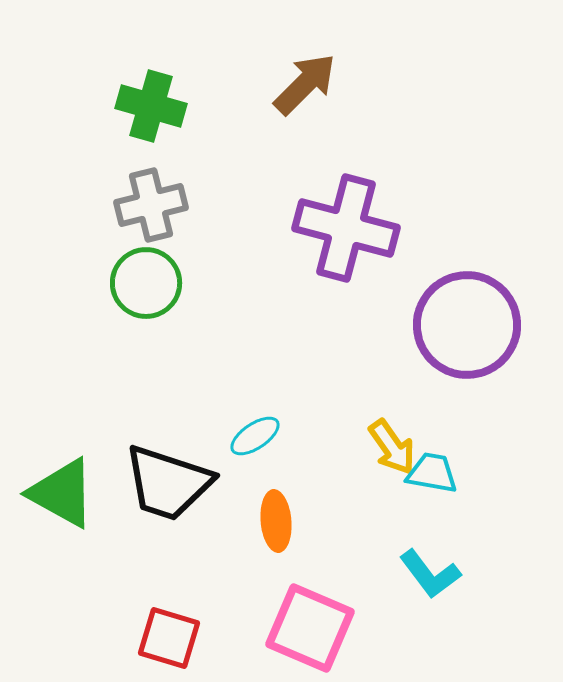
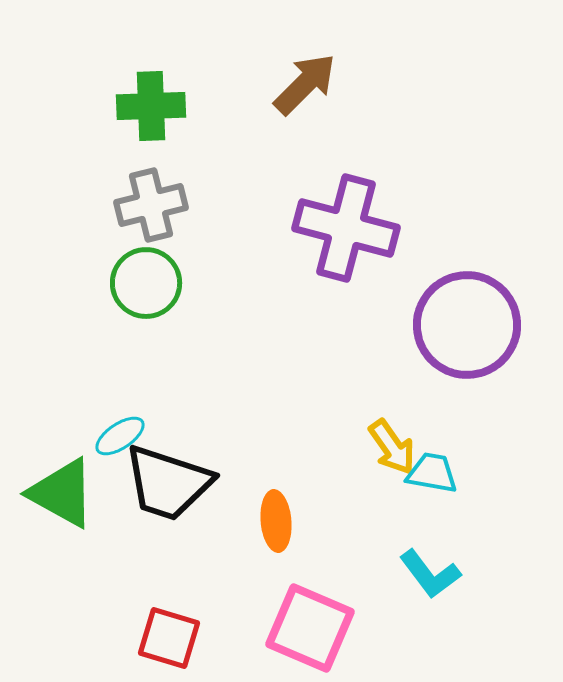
green cross: rotated 18 degrees counterclockwise
cyan ellipse: moved 135 px left
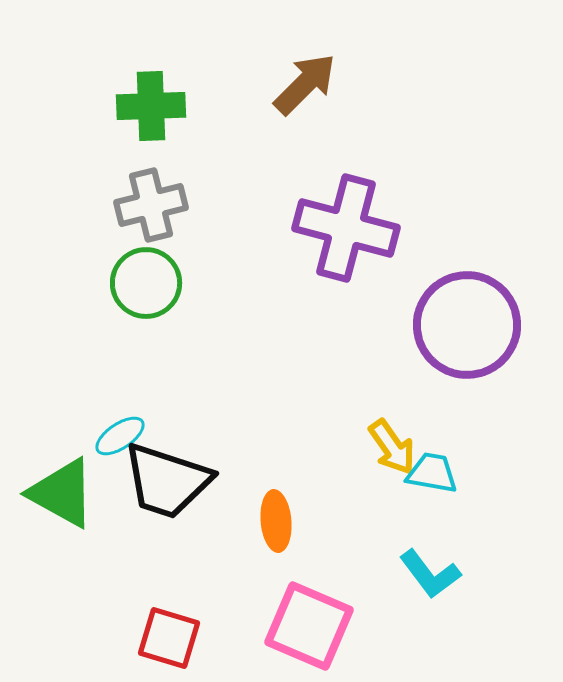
black trapezoid: moved 1 px left, 2 px up
pink square: moved 1 px left, 2 px up
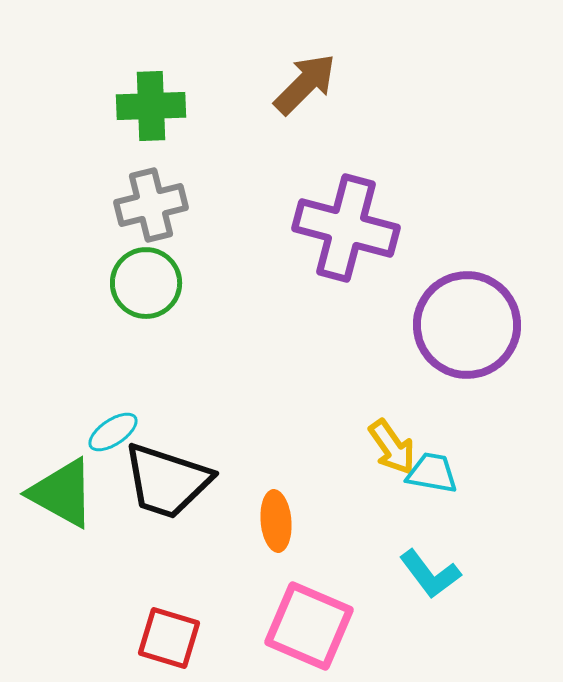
cyan ellipse: moved 7 px left, 4 px up
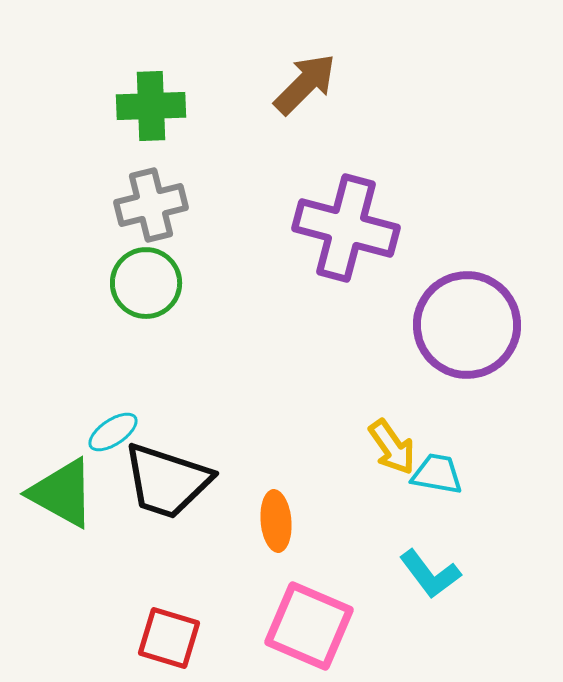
cyan trapezoid: moved 5 px right, 1 px down
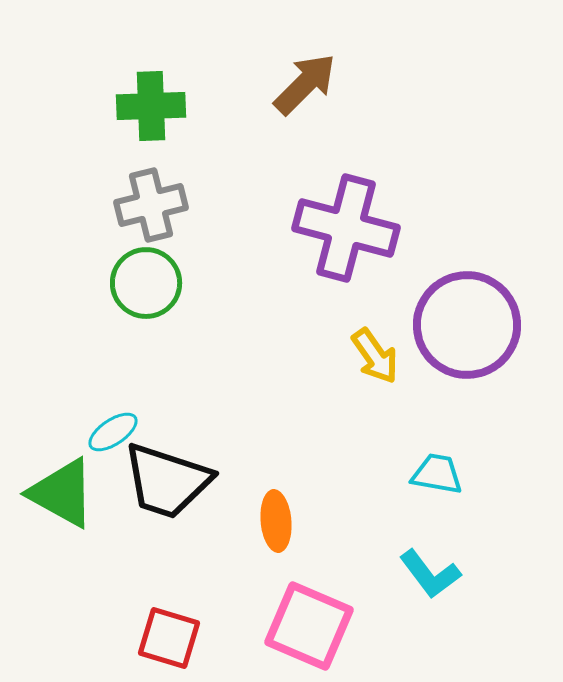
yellow arrow: moved 17 px left, 91 px up
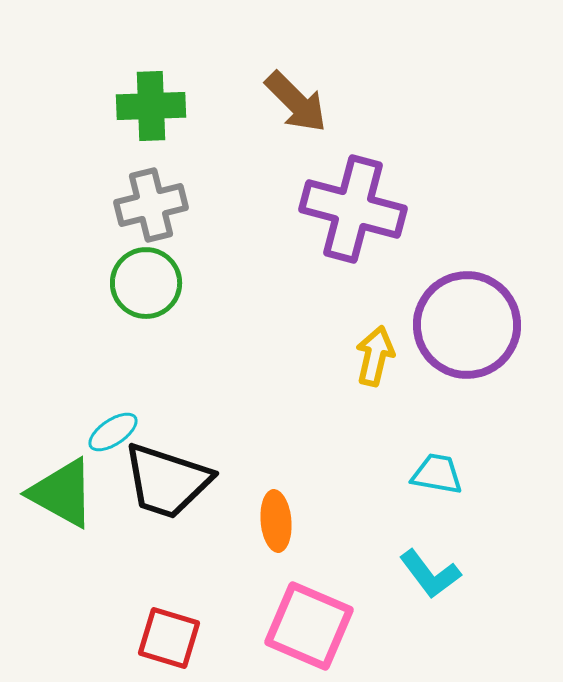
brown arrow: moved 9 px left, 18 px down; rotated 90 degrees clockwise
purple cross: moved 7 px right, 19 px up
yellow arrow: rotated 132 degrees counterclockwise
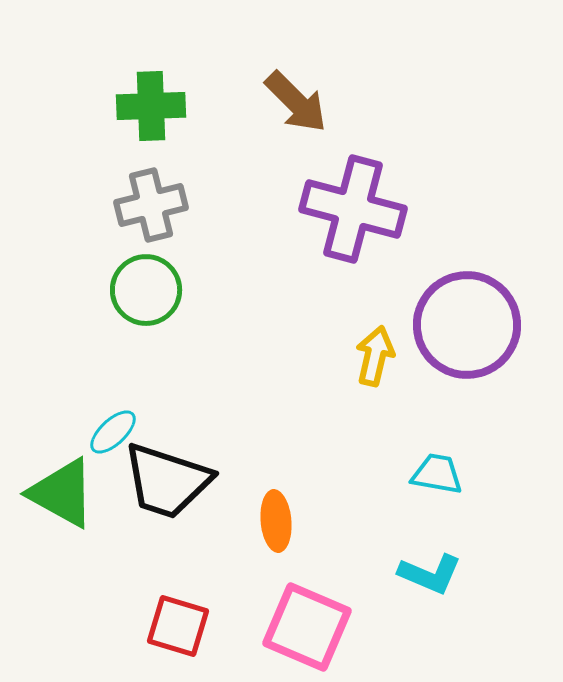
green circle: moved 7 px down
cyan ellipse: rotated 9 degrees counterclockwise
cyan L-shape: rotated 30 degrees counterclockwise
pink square: moved 2 px left, 1 px down
red square: moved 9 px right, 12 px up
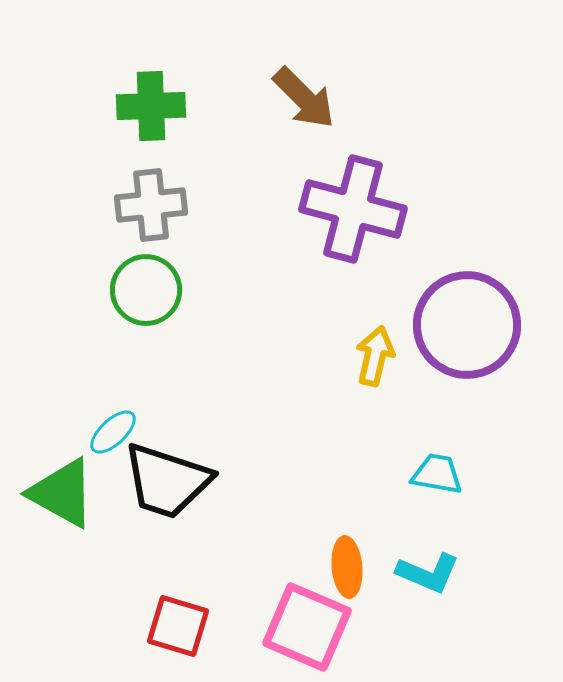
brown arrow: moved 8 px right, 4 px up
gray cross: rotated 8 degrees clockwise
orange ellipse: moved 71 px right, 46 px down
cyan L-shape: moved 2 px left, 1 px up
